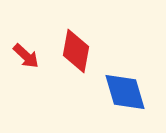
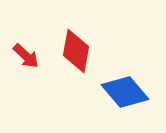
blue diamond: rotated 24 degrees counterclockwise
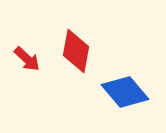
red arrow: moved 1 px right, 3 px down
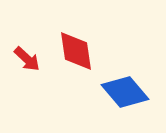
red diamond: rotated 18 degrees counterclockwise
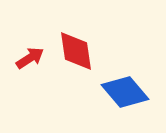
red arrow: moved 3 px right, 1 px up; rotated 76 degrees counterclockwise
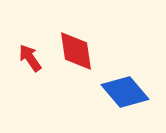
red arrow: rotated 92 degrees counterclockwise
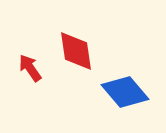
red arrow: moved 10 px down
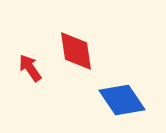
blue diamond: moved 3 px left, 8 px down; rotated 6 degrees clockwise
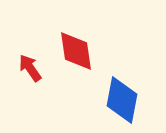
blue diamond: rotated 45 degrees clockwise
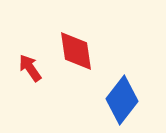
blue diamond: rotated 27 degrees clockwise
